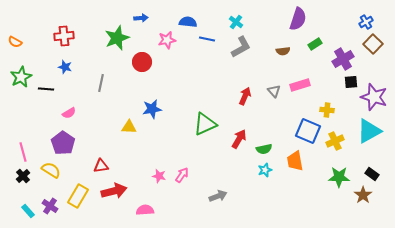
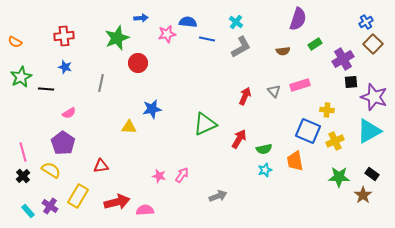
pink star at (167, 40): moved 6 px up
red circle at (142, 62): moved 4 px left, 1 px down
red arrow at (114, 191): moved 3 px right, 11 px down
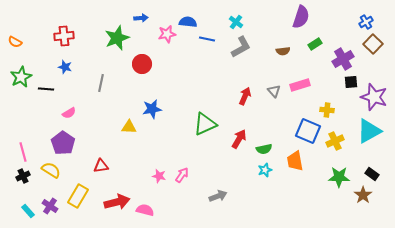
purple semicircle at (298, 19): moved 3 px right, 2 px up
red circle at (138, 63): moved 4 px right, 1 px down
black cross at (23, 176): rotated 16 degrees clockwise
pink semicircle at (145, 210): rotated 18 degrees clockwise
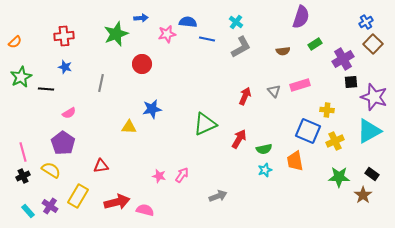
green star at (117, 38): moved 1 px left, 4 px up
orange semicircle at (15, 42): rotated 72 degrees counterclockwise
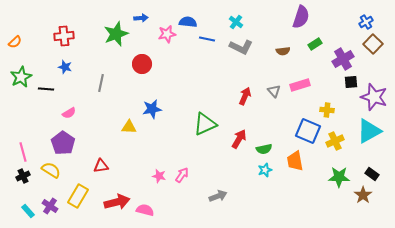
gray L-shape at (241, 47): rotated 55 degrees clockwise
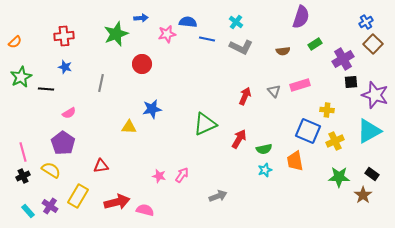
purple star at (374, 97): moved 1 px right, 2 px up
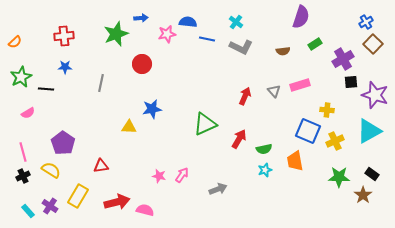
blue star at (65, 67): rotated 16 degrees counterclockwise
pink semicircle at (69, 113): moved 41 px left
gray arrow at (218, 196): moved 7 px up
